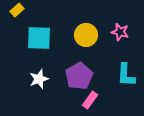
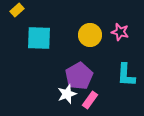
yellow circle: moved 4 px right
white star: moved 28 px right, 15 px down
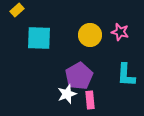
pink rectangle: rotated 42 degrees counterclockwise
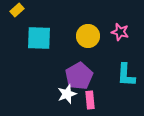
yellow circle: moved 2 px left, 1 px down
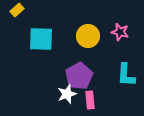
cyan square: moved 2 px right, 1 px down
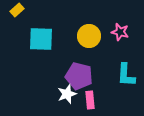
yellow circle: moved 1 px right
purple pentagon: rotated 28 degrees counterclockwise
